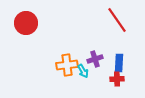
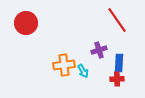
purple cross: moved 4 px right, 9 px up
orange cross: moved 3 px left
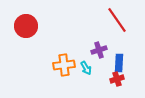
red circle: moved 3 px down
cyan arrow: moved 3 px right, 3 px up
red cross: rotated 16 degrees counterclockwise
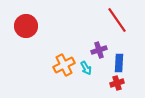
orange cross: rotated 20 degrees counterclockwise
red cross: moved 4 px down
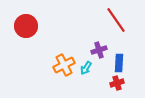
red line: moved 1 px left
cyan arrow: rotated 64 degrees clockwise
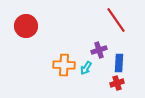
orange cross: rotated 30 degrees clockwise
